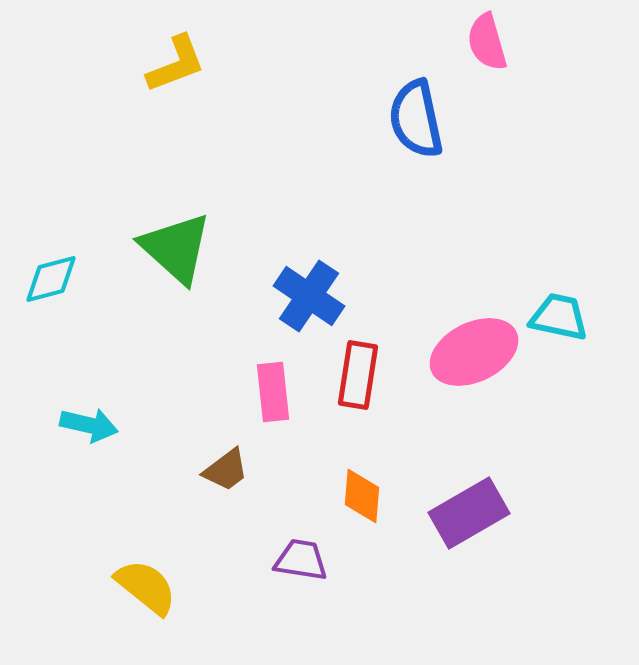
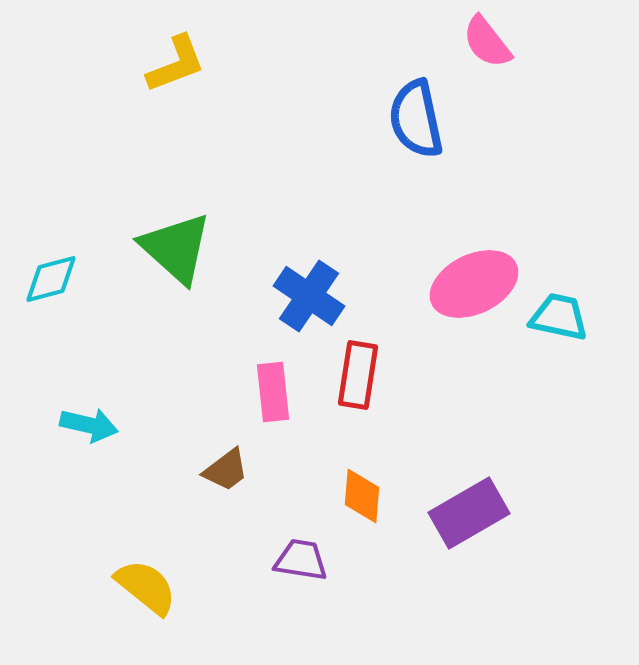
pink semicircle: rotated 22 degrees counterclockwise
pink ellipse: moved 68 px up
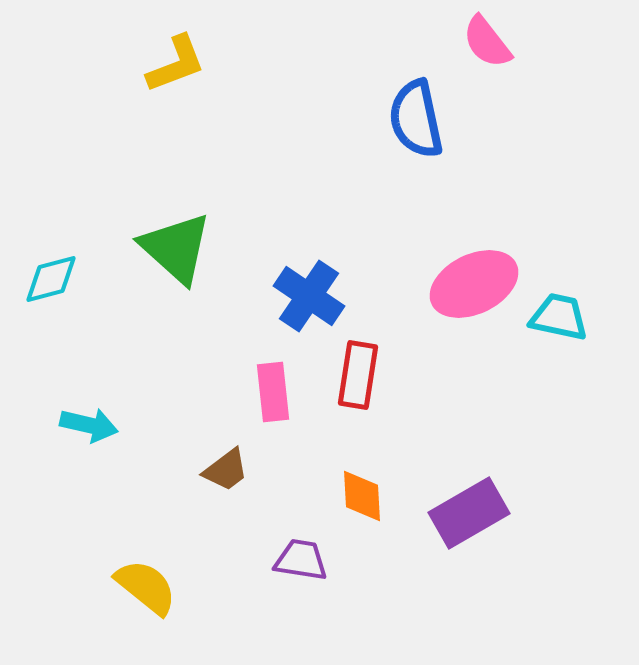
orange diamond: rotated 8 degrees counterclockwise
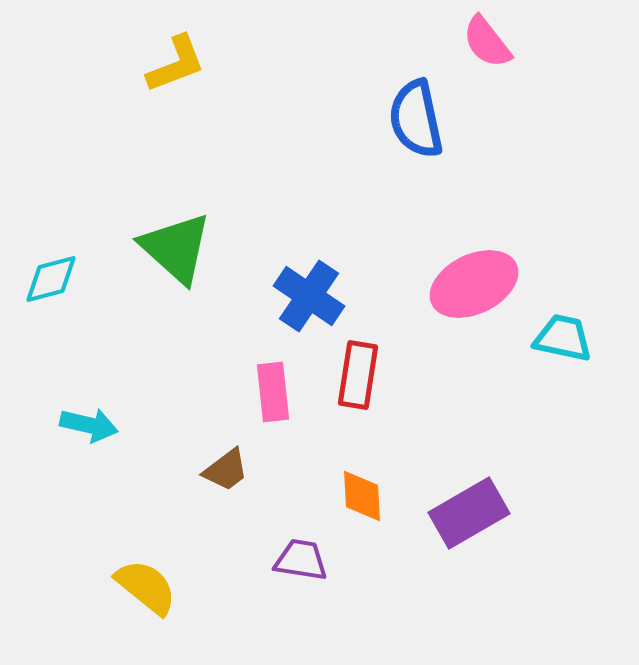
cyan trapezoid: moved 4 px right, 21 px down
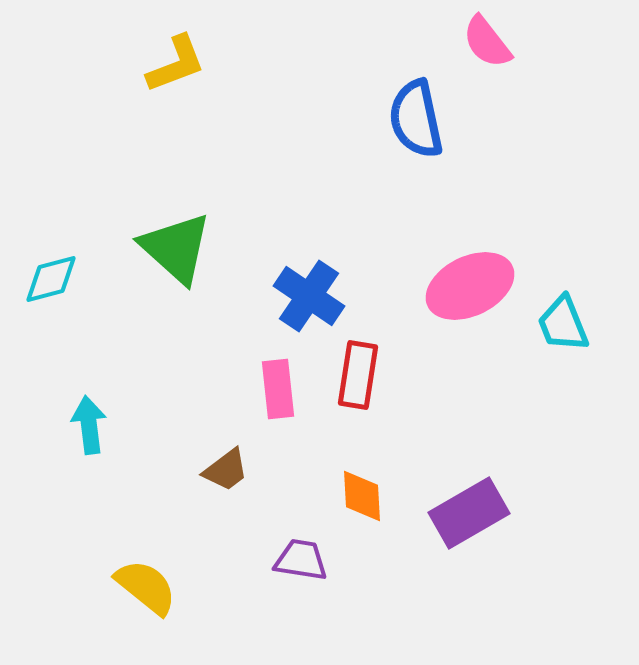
pink ellipse: moved 4 px left, 2 px down
cyan trapezoid: moved 14 px up; rotated 124 degrees counterclockwise
pink rectangle: moved 5 px right, 3 px up
cyan arrow: rotated 110 degrees counterclockwise
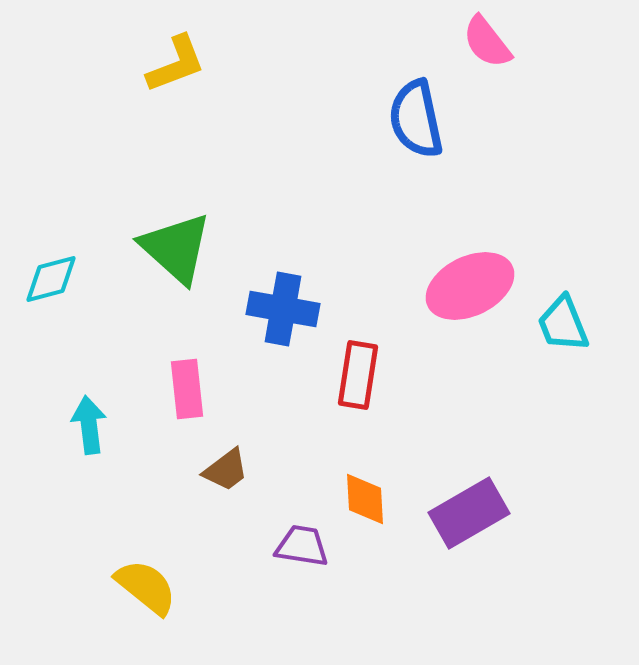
blue cross: moved 26 px left, 13 px down; rotated 24 degrees counterclockwise
pink rectangle: moved 91 px left
orange diamond: moved 3 px right, 3 px down
purple trapezoid: moved 1 px right, 14 px up
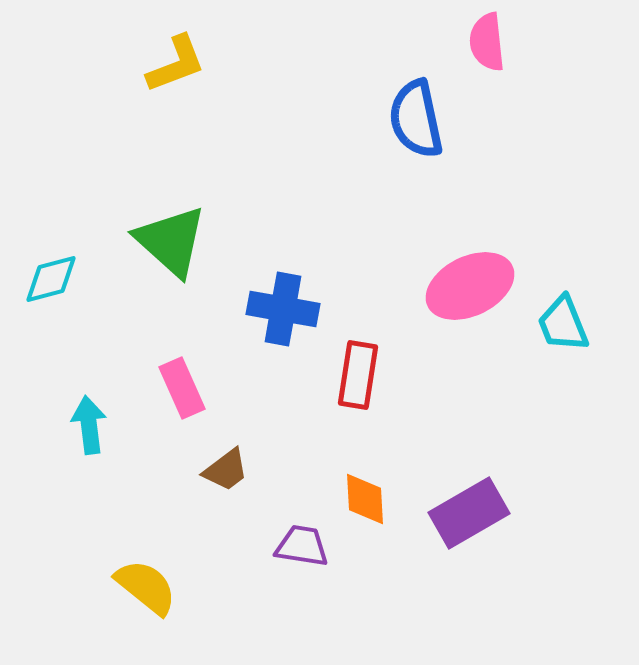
pink semicircle: rotated 32 degrees clockwise
green triangle: moved 5 px left, 7 px up
pink rectangle: moved 5 px left, 1 px up; rotated 18 degrees counterclockwise
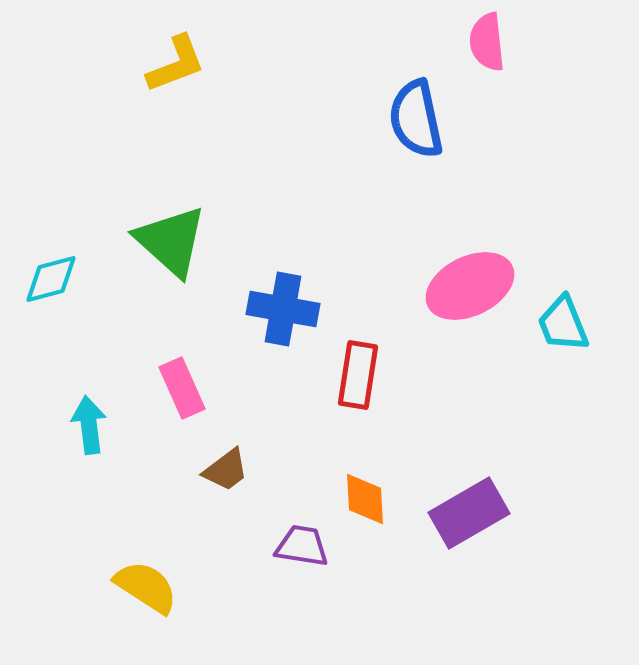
yellow semicircle: rotated 6 degrees counterclockwise
